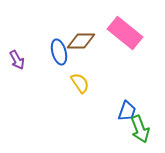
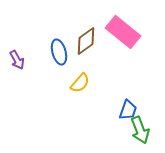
pink rectangle: moved 2 px left, 1 px up
brown diamond: moved 5 px right; rotated 36 degrees counterclockwise
yellow semicircle: rotated 75 degrees clockwise
blue trapezoid: moved 1 px right, 1 px up
green arrow: moved 1 px down
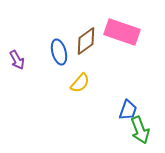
pink rectangle: moved 1 px left; rotated 20 degrees counterclockwise
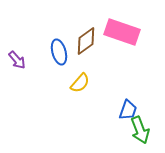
purple arrow: rotated 12 degrees counterclockwise
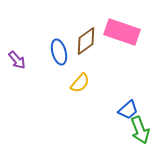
blue trapezoid: rotated 30 degrees clockwise
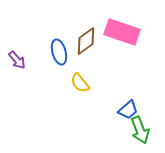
yellow semicircle: rotated 100 degrees clockwise
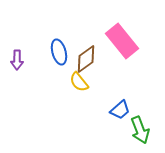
pink rectangle: moved 9 px down; rotated 32 degrees clockwise
brown diamond: moved 18 px down
purple arrow: rotated 42 degrees clockwise
yellow semicircle: moved 1 px left, 1 px up
blue trapezoid: moved 8 px left
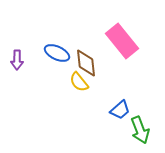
blue ellipse: moved 2 px left, 1 px down; rotated 50 degrees counterclockwise
brown diamond: moved 4 px down; rotated 60 degrees counterclockwise
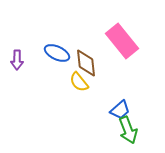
green arrow: moved 12 px left
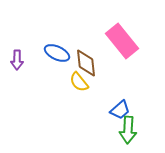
green arrow: rotated 24 degrees clockwise
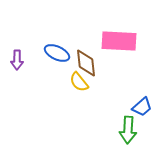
pink rectangle: moved 3 px left; rotated 48 degrees counterclockwise
blue trapezoid: moved 22 px right, 3 px up
